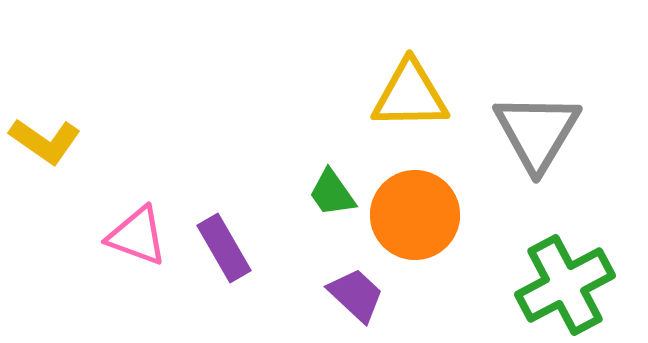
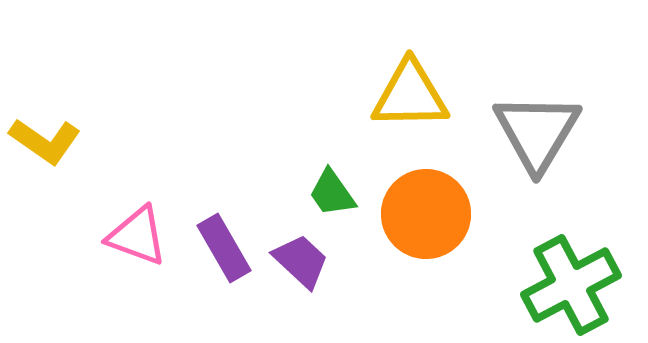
orange circle: moved 11 px right, 1 px up
green cross: moved 6 px right
purple trapezoid: moved 55 px left, 34 px up
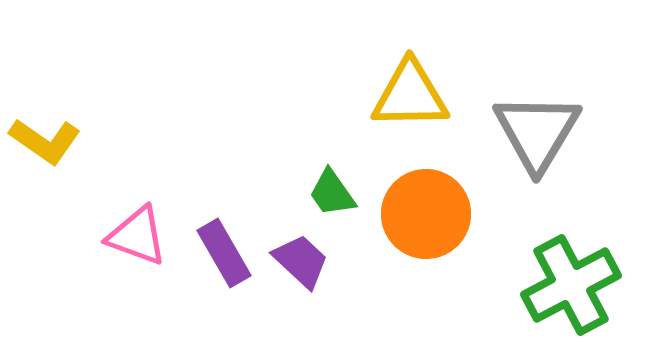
purple rectangle: moved 5 px down
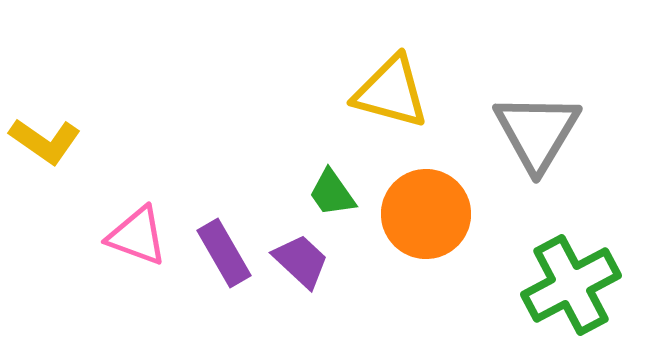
yellow triangle: moved 19 px left, 3 px up; rotated 16 degrees clockwise
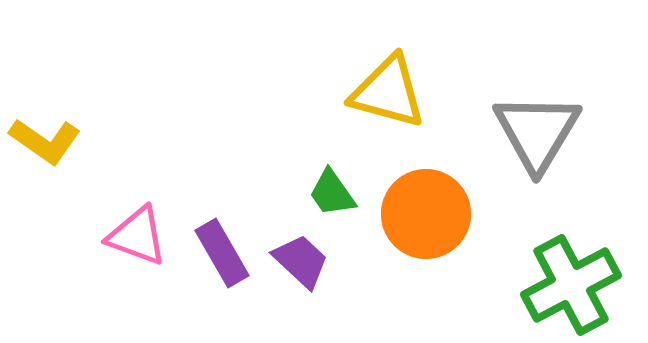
yellow triangle: moved 3 px left
purple rectangle: moved 2 px left
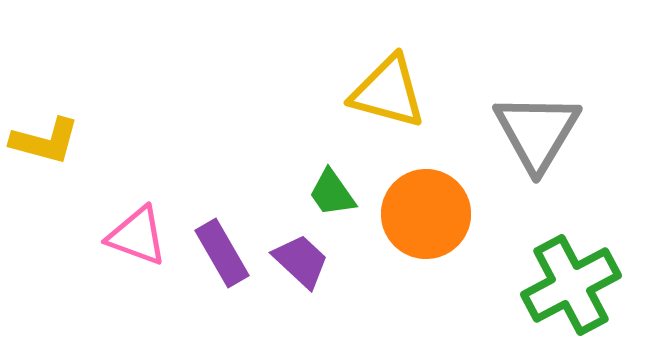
yellow L-shape: rotated 20 degrees counterclockwise
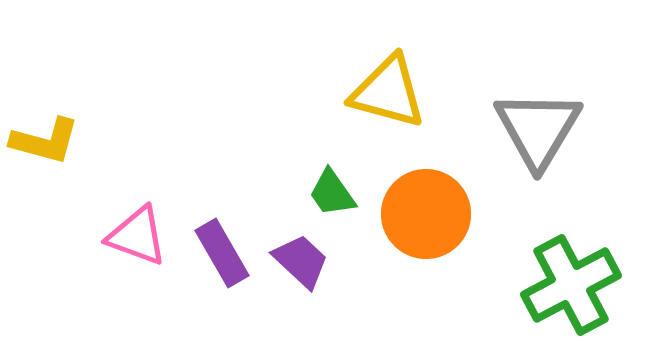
gray triangle: moved 1 px right, 3 px up
